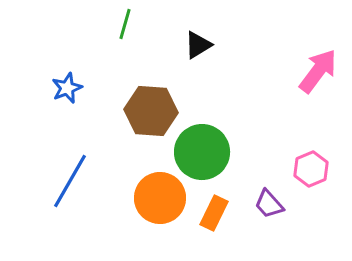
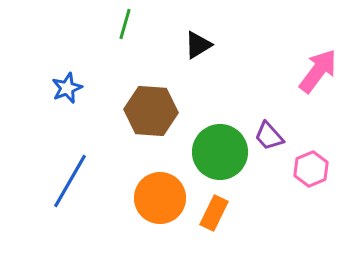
green circle: moved 18 px right
purple trapezoid: moved 68 px up
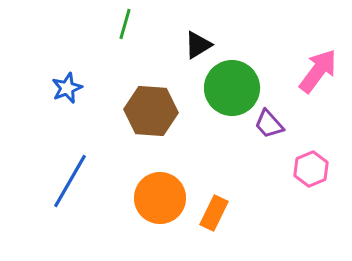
purple trapezoid: moved 12 px up
green circle: moved 12 px right, 64 px up
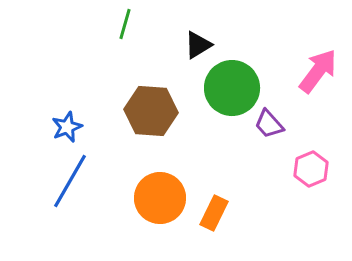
blue star: moved 39 px down
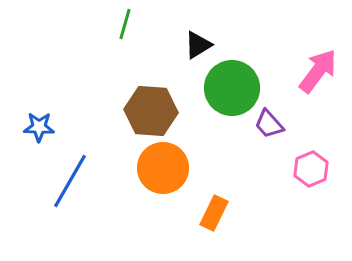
blue star: moved 28 px left; rotated 24 degrees clockwise
orange circle: moved 3 px right, 30 px up
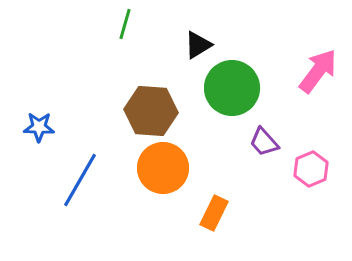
purple trapezoid: moved 5 px left, 18 px down
blue line: moved 10 px right, 1 px up
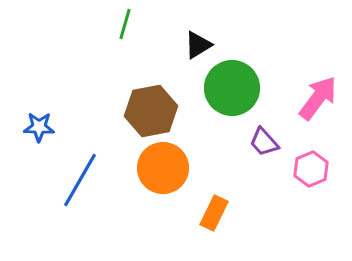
pink arrow: moved 27 px down
brown hexagon: rotated 15 degrees counterclockwise
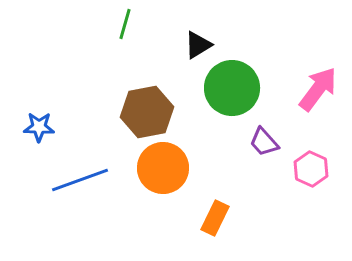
pink arrow: moved 9 px up
brown hexagon: moved 4 px left, 1 px down
pink hexagon: rotated 12 degrees counterclockwise
blue line: rotated 40 degrees clockwise
orange rectangle: moved 1 px right, 5 px down
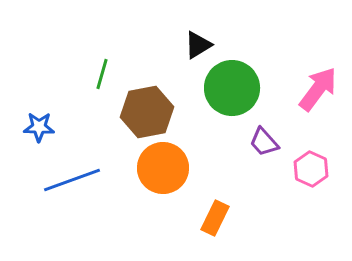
green line: moved 23 px left, 50 px down
blue line: moved 8 px left
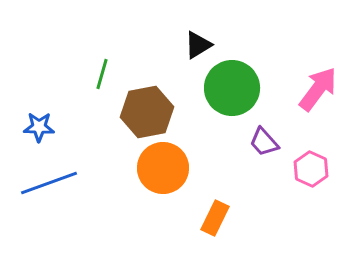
blue line: moved 23 px left, 3 px down
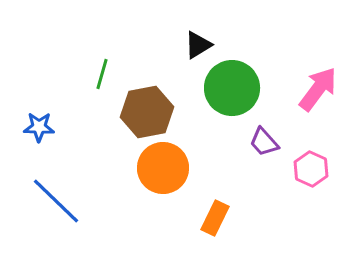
blue line: moved 7 px right, 18 px down; rotated 64 degrees clockwise
